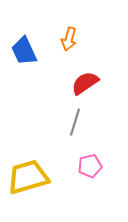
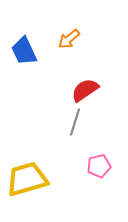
orange arrow: rotated 35 degrees clockwise
red semicircle: moved 7 px down
pink pentagon: moved 9 px right
yellow trapezoid: moved 1 px left, 2 px down
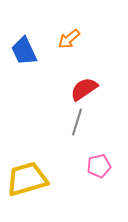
red semicircle: moved 1 px left, 1 px up
gray line: moved 2 px right
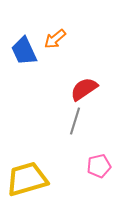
orange arrow: moved 14 px left
gray line: moved 2 px left, 1 px up
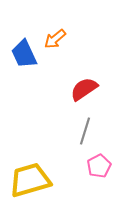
blue trapezoid: moved 3 px down
gray line: moved 10 px right, 10 px down
pink pentagon: rotated 15 degrees counterclockwise
yellow trapezoid: moved 3 px right, 1 px down
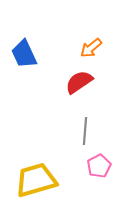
orange arrow: moved 36 px right, 9 px down
red semicircle: moved 5 px left, 7 px up
gray line: rotated 12 degrees counterclockwise
yellow trapezoid: moved 6 px right
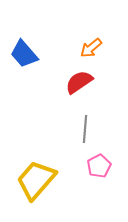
blue trapezoid: rotated 16 degrees counterclockwise
gray line: moved 2 px up
yellow trapezoid: rotated 33 degrees counterclockwise
